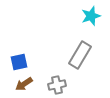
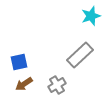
gray rectangle: rotated 16 degrees clockwise
gray cross: rotated 18 degrees counterclockwise
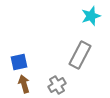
gray rectangle: rotated 20 degrees counterclockwise
brown arrow: rotated 108 degrees clockwise
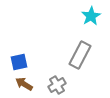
cyan star: rotated 12 degrees counterclockwise
brown arrow: rotated 42 degrees counterclockwise
